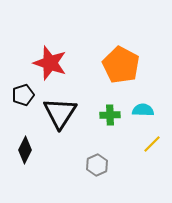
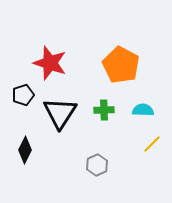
green cross: moved 6 px left, 5 px up
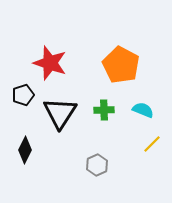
cyan semicircle: rotated 20 degrees clockwise
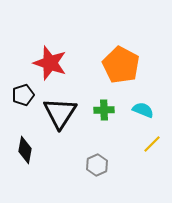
black diamond: rotated 16 degrees counterclockwise
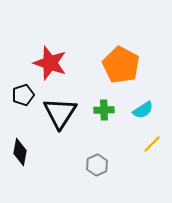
cyan semicircle: rotated 125 degrees clockwise
black diamond: moved 5 px left, 2 px down
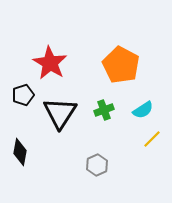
red star: rotated 12 degrees clockwise
green cross: rotated 18 degrees counterclockwise
yellow line: moved 5 px up
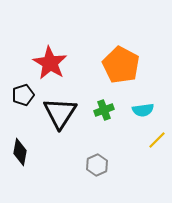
cyan semicircle: rotated 25 degrees clockwise
yellow line: moved 5 px right, 1 px down
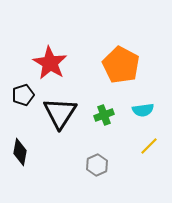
green cross: moved 5 px down
yellow line: moved 8 px left, 6 px down
